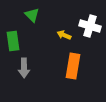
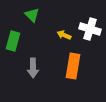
white cross: moved 3 px down
green rectangle: rotated 24 degrees clockwise
gray arrow: moved 9 px right
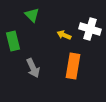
green rectangle: rotated 30 degrees counterclockwise
gray arrow: rotated 24 degrees counterclockwise
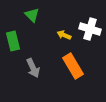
orange rectangle: rotated 40 degrees counterclockwise
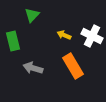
green triangle: rotated 28 degrees clockwise
white cross: moved 2 px right, 7 px down; rotated 10 degrees clockwise
gray arrow: rotated 132 degrees clockwise
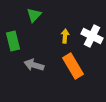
green triangle: moved 2 px right
yellow arrow: moved 1 px right, 1 px down; rotated 72 degrees clockwise
gray arrow: moved 1 px right, 3 px up
